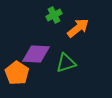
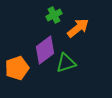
purple diamond: moved 9 px right, 4 px up; rotated 40 degrees counterclockwise
orange pentagon: moved 5 px up; rotated 20 degrees clockwise
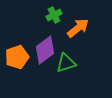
orange pentagon: moved 11 px up
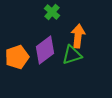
green cross: moved 2 px left, 3 px up; rotated 21 degrees counterclockwise
orange arrow: moved 8 px down; rotated 45 degrees counterclockwise
green triangle: moved 6 px right, 8 px up
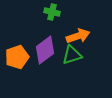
green cross: rotated 28 degrees counterclockwise
orange arrow: rotated 65 degrees clockwise
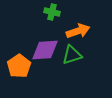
orange arrow: moved 5 px up
purple diamond: rotated 32 degrees clockwise
orange pentagon: moved 2 px right, 9 px down; rotated 15 degrees counterclockwise
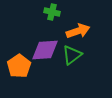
green triangle: rotated 20 degrees counterclockwise
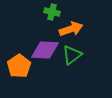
orange arrow: moved 7 px left, 2 px up
purple diamond: rotated 8 degrees clockwise
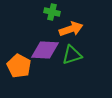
green triangle: rotated 20 degrees clockwise
orange pentagon: rotated 10 degrees counterclockwise
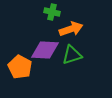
orange pentagon: moved 1 px right, 1 px down
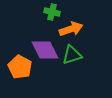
purple diamond: rotated 60 degrees clockwise
